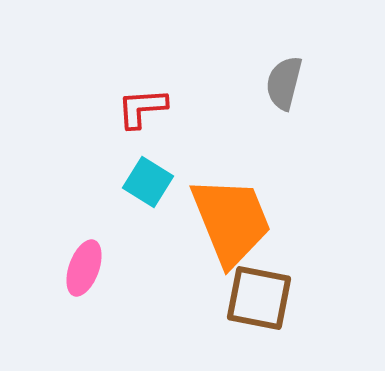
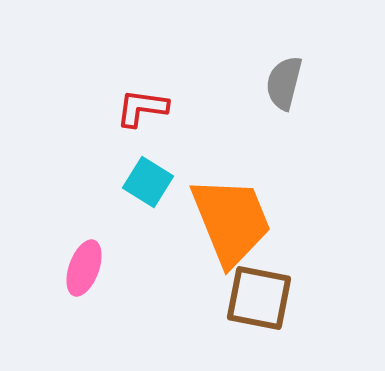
red L-shape: rotated 12 degrees clockwise
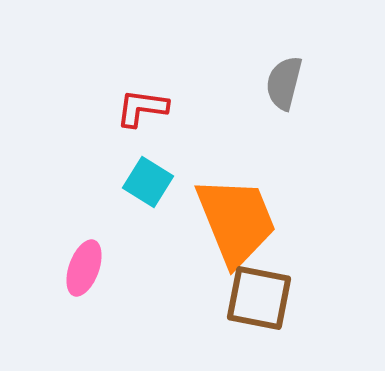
orange trapezoid: moved 5 px right
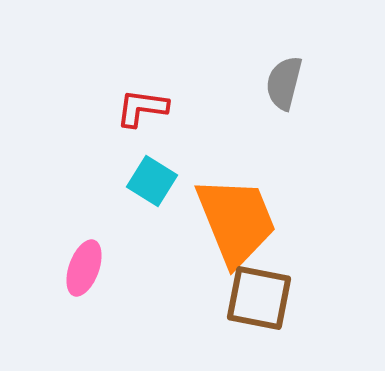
cyan square: moved 4 px right, 1 px up
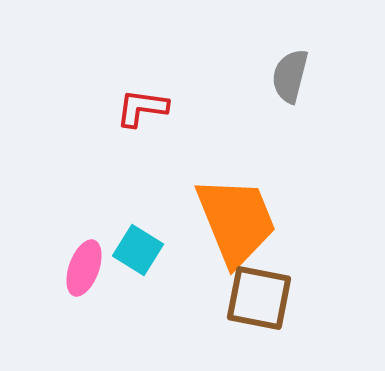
gray semicircle: moved 6 px right, 7 px up
cyan square: moved 14 px left, 69 px down
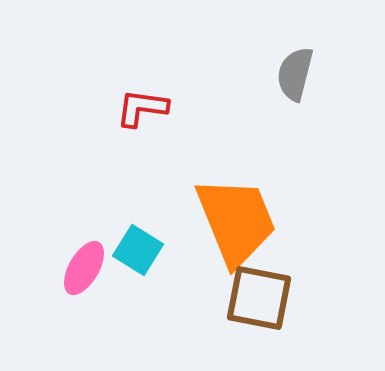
gray semicircle: moved 5 px right, 2 px up
pink ellipse: rotated 10 degrees clockwise
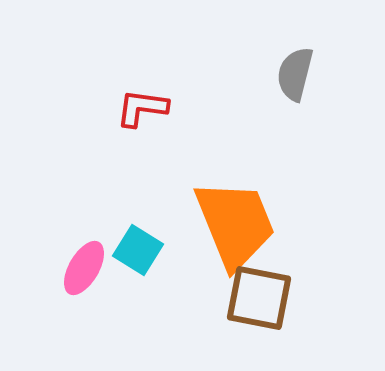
orange trapezoid: moved 1 px left, 3 px down
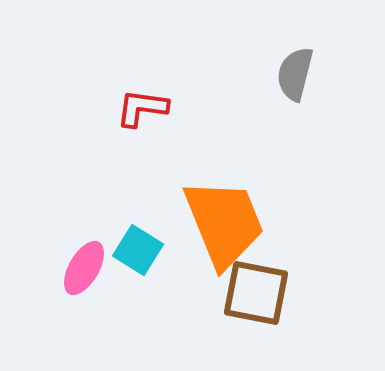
orange trapezoid: moved 11 px left, 1 px up
brown square: moved 3 px left, 5 px up
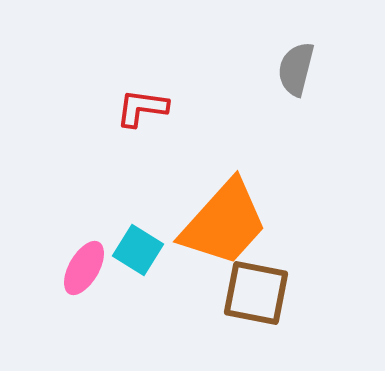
gray semicircle: moved 1 px right, 5 px up
orange trapezoid: rotated 64 degrees clockwise
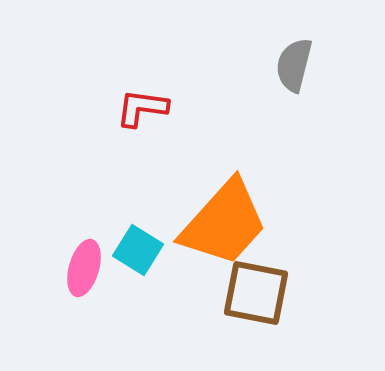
gray semicircle: moved 2 px left, 4 px up
pink ellipse: rotated 14 degrees counterclockwise
